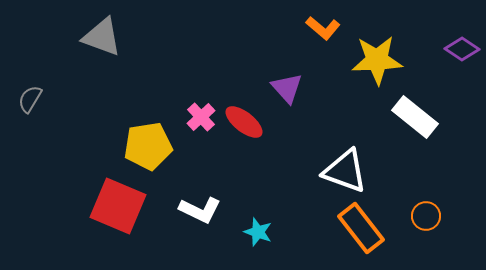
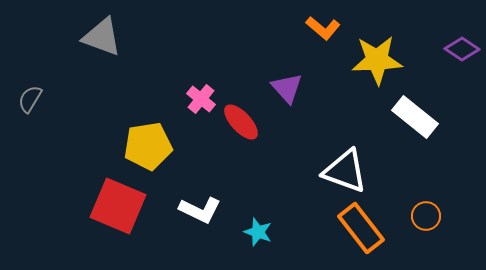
pink cross: moved 18 px up; rotated 8 degrees counterclockwise
red ellipse: moved 3 px left; rotated 9 degrees clockwise
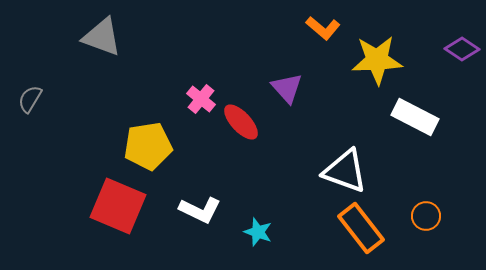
white rectangle: rotated 12 degrees counterclockwise
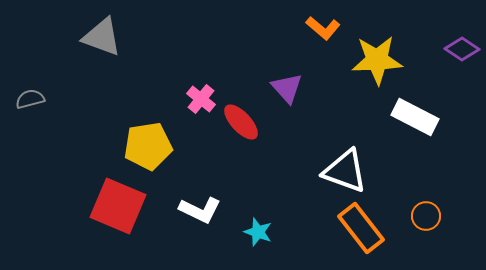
gray semicircle: rotated 44 degrees clockwise
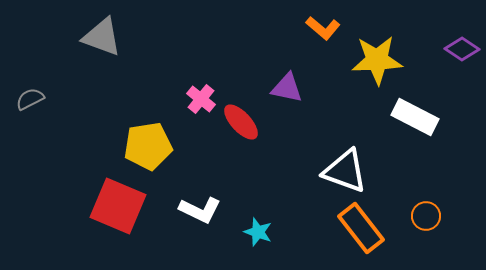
purple triangle: rotated 36 degrees counterclockwise
gray semicircle: rotated 12 degrees counterclockwise
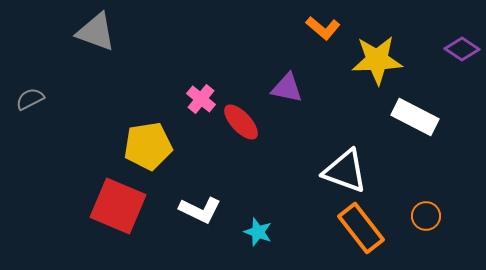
gray triangle: moved 6 px left, 5 px up
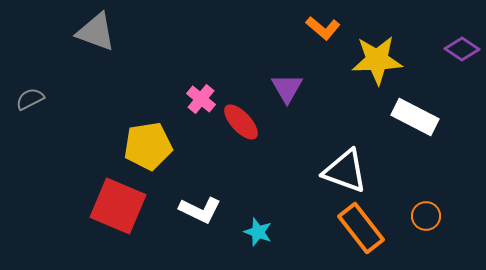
purple triangle: rotated 48 degrees clockwise
